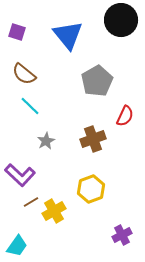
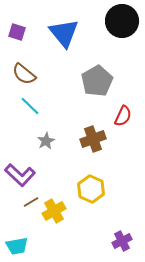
black circle: moved 1 px right, 1 px down
blue triangle: moved 4 px left, 2 px up
red semicircle: moved 2 px left
yellow hexagon: rotated 16 degrees counterclockwise
purple cross: moved 6 px down
cyan trapezoid: rotated 45 degrees clockwise
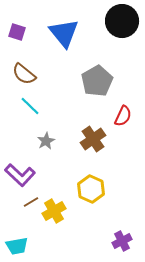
brown cross: rotated 15 degrees counterclockwise
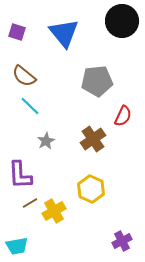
brown semicircle: moved 2 px down
gray pentagon: rotated 24 degrees clockwise
purple L-shape: rotated 44 degrees clockwise
brown line: moved 1 px left, 1 px down
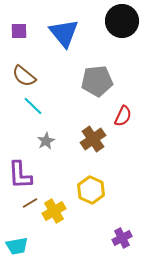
purple square: moved 2 px right, 1 px up; rotated 18 degrees counterclockwise
cyan line: moved 3 px right
yellow hexagon: moved 1 px down
purple cross: moved 3 px up
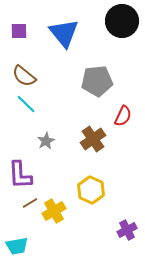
cyan line: moved 7 px left, 2 px up
purple cross: moved 5 px right, 8 px up
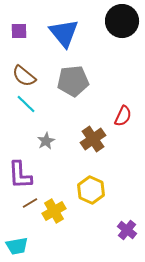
gray pentagon: moved 24 px left
purple cross: rotated 24 degrees counterclockwise
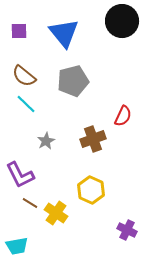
gray pentagon: rotated 8 degrees counterclockwise
brown cross: rotated 15 degrees clockwise
purple L-shape: rotated 24 degrees counterclockwise
brown line: rotated 63 degrees clockwise
yellow cross: moved 2 px right, 2 px down; rotated 25 degrees counterclockwise
purple cross: rotated 12 degrees counterclockwise
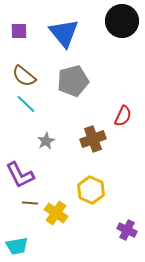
brown line: rotated 28 degrees counterclockwise
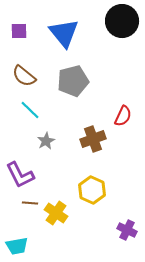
cyan line: moved 4 px right, 6 px down
yellow hexagon: moved 1 px right
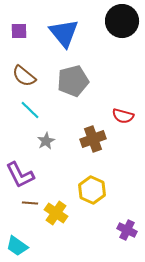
red semicircle: rotated 80 degrees clockwise
cyan trapezoid: rotated 45 degrees clockwise
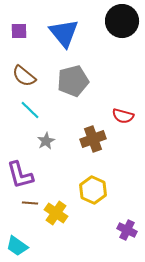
purple L-shape: rotated 12 degrees clockwise
yellow hexagon: moved 1 px right
